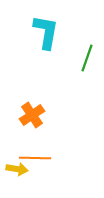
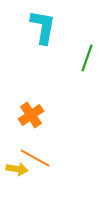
cyan L-shape: moved 3 px left, 5 px up
orange cross: moved 1 px left
orange line: rotated 28 degrees clockwise
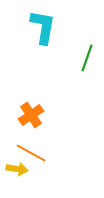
orange line: moved 4 px left, 5 px up
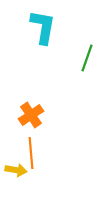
orange line: rotated 56 degrees clockwise
yellow arrow: moved 1 px left, 1 px down
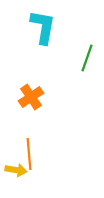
orange cross: moved 18 px up
orange line: moved 2 px left, 1 px down
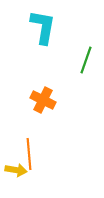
green line: moved 1 px left, 2 px down
orange cross: moved 12 px right, 3 px down; rotated 30 degrees counterclockwise
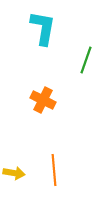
cyan L-shape: moved 1 px down
orange line: moved 25 px right, 16 px down
yellow arrow: moved 2 px left, 3 px down
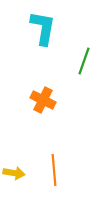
green line: moved 2 px left, 1 px down
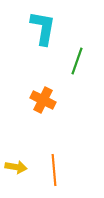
green line: moved 7 px left
yellow arrow: moved 2 px right, 6 px up
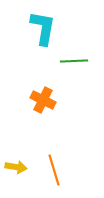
green line: moved 3 px left; rotated 68 degrees clockwise
orange line: rotated 12 degrees counterclockwise
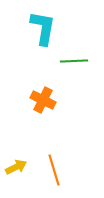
yellow arrow: rotated 35 degrees counterclockwise
